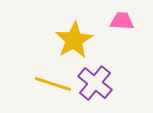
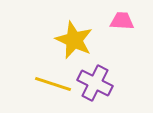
yellow star: rotated 18 degrees counterclockwise
purple cross: rotated 12 degrees counterclockwise
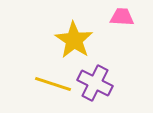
pink trapezoid: moved 4 px up
yellow star: rotated 9 degrees clockwise
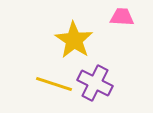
yellow line: moved 1 px right
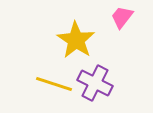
pink trapezoid: rotated 55 degrees counterclockwise
yellow star: moved 2 px right
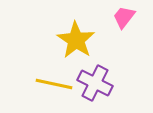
pink trapezoid: moved 2 px right
yellow line: rotated 6 degrees counterclockwise
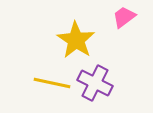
pink trapezoid: rotated 15 degrees clockwise
yellow line: moved 2 px left, 1 px up
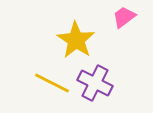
yellow line: rotated 15 degrees clockwise
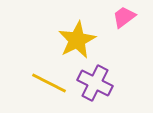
yellow star: moved 1 px right; rotated 12 degrees clockwise
yellow line: moved 3 px left
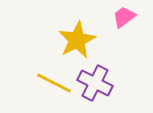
yellow line: moved 5 px right
